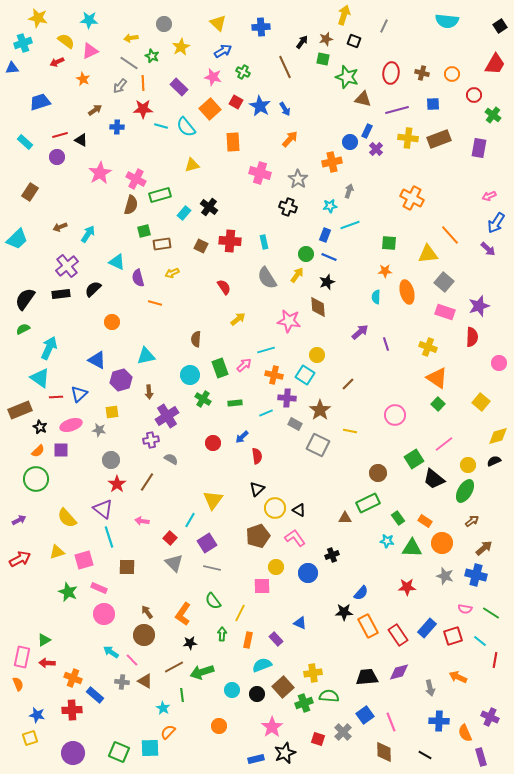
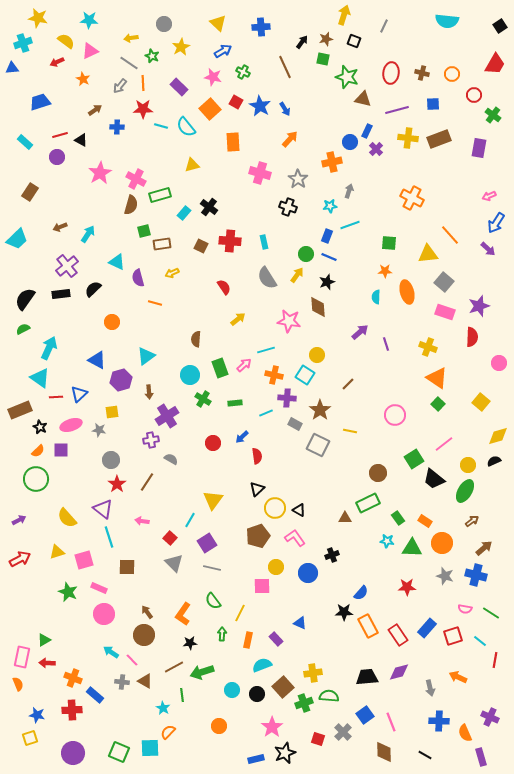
blue rectangle at (325, 235): moved 2 px right, 1 px down
cyan triangle at (146, 356): rotated 24 degrees counterclockwise
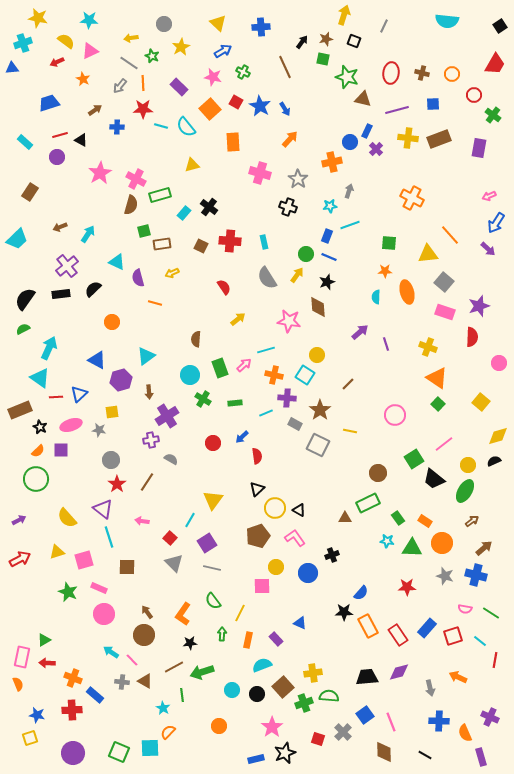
blue trapezoid at (40, 102): moved 9 px right, 1 px down
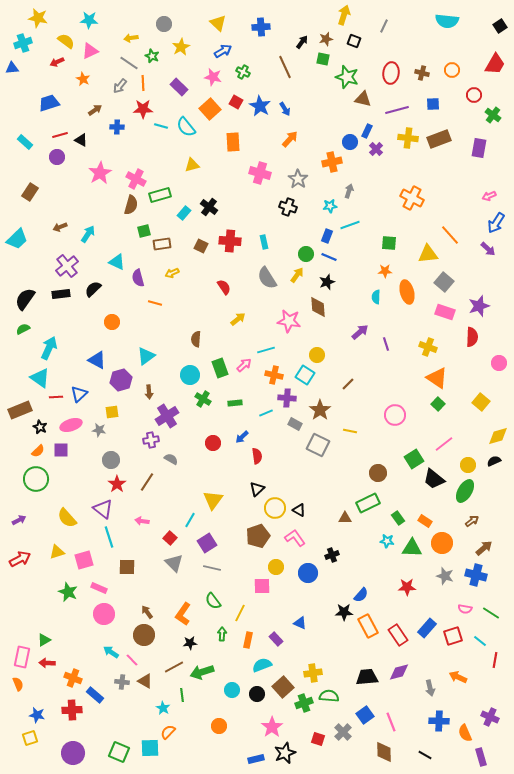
orange circle at (452, 74): moved 4 px up
blue semicircle at (361, 593): moved 2 px down
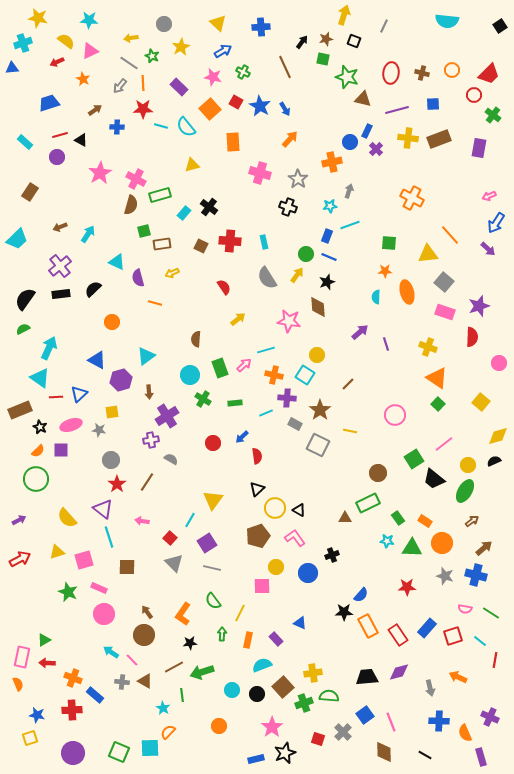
red trapezoid at (495, 64): moved 6 px left, 10 px down; rotated 15 degrees clockwise
purple cross at (67, 266): moved 7 px left
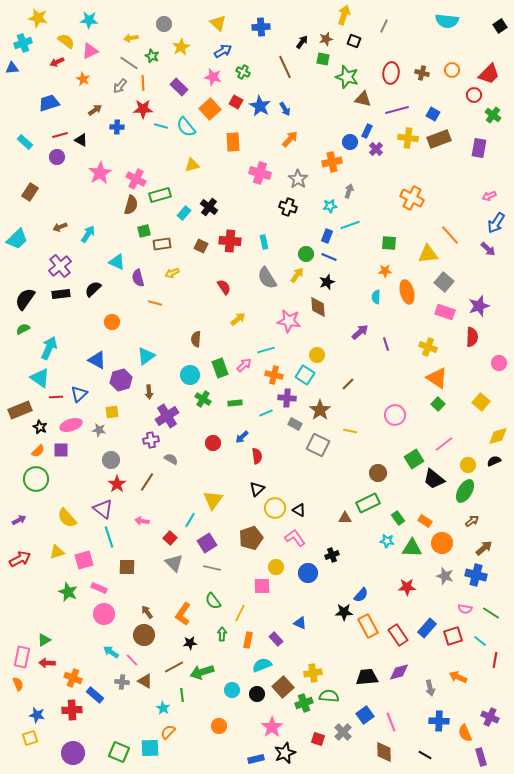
blue square at (433, 104): moved 10 px down; rotated 32 degrees clockwise
brown pentagon at (258, 536): moved 7 px left, 2 px down
